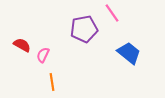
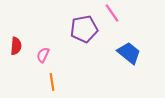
red semicircle: moved 6 px left, 1 px down; rotated 66 degrees clockwise
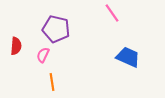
purple pentagon: moved 28 px left; rotated 24 degrees clockwise
blue trapezoid: moved 1 px left, 4 px down; rotated 15 degrees counterclockwise
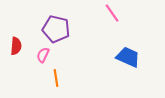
orange line: moved 4 px right, 4 px up
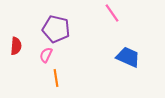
pink semicircle: moved 3 px right
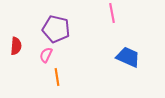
pink line: rotated 24 degrees clockwise
orange line: moved 1 px right, 1 px up
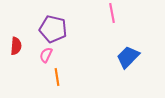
purple pentagon: moved 3 px left
blue trapezoid: rotated 70 degrees counterclockwise
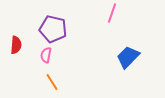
pink line: rotated 30 degrees clockwise
red semicircle: moved 1 px up
pink semicircle: rotated 14 degrees counterclockwise
orange line: moved 5 px left, 5 px down; rotated 24 degrees counterclockwise
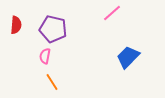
pink line: rotated 30 degrees clockwise
red semicircle: moved 20 px up
pink semicircle: moved 1 px left, 1 px down
